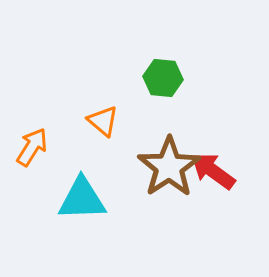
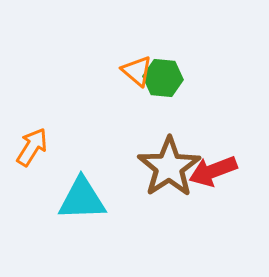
orange triangle: moved 34 px right, 50 px up
red arrow: rotated 57 degrees counterclockwise
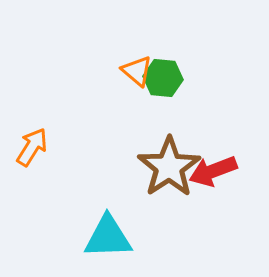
cyan triangle: moved 26 px right, 38 px down
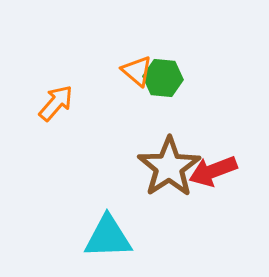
orange arrow: moved 24 px right, 44 px up; rotated 9 degrees clockwise
